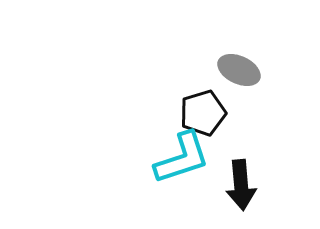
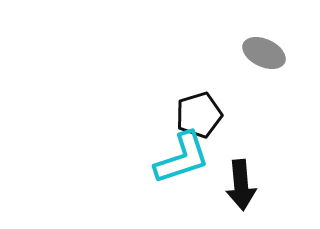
gray ellipse: moved 25 px right, 17 px up
black pentagon: moved 4 px left, 2 px down
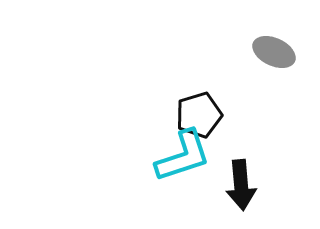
gray ellipse: moved 10 px right, 1 px up
cyan L-shape: moved 1 px right, 2 px up
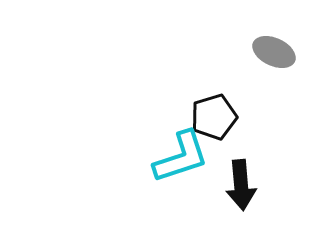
black pentagon: moved 15 px right, 2 px down
cyan L-shape: moved 2 px left, 1 px down
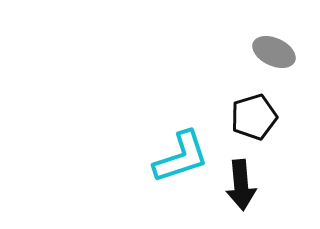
black pentagon: moved 40 px right
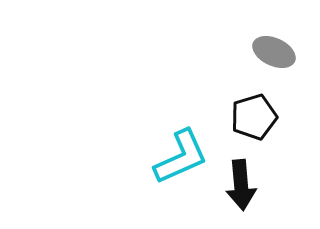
cyan L-shape: rotated 6 degrees counterclockwise
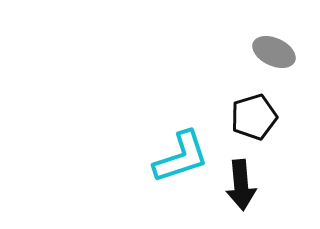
cyan L-shape: rotated 6 degrees clockwise
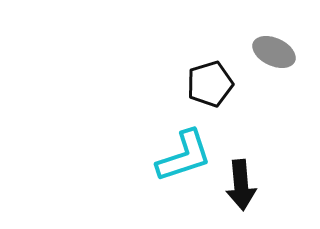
black pentagon: moved 44 px left, 33 px up
cyan L-shape: moved 3 px right, 1 px up
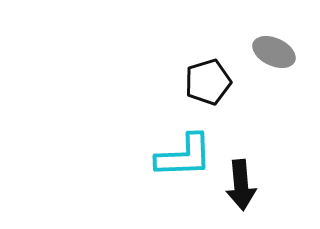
black pentagon: moved 2 px left, 2 px up
cyan L-shape: rotated 16 degrees clockwise
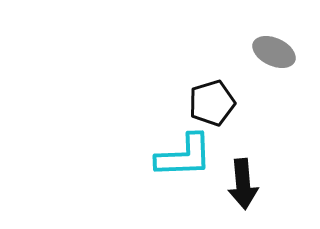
black pentagon: moved 4 px right, 21 px down
black arrow: moved 2 px right, 1 px up
